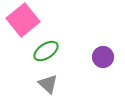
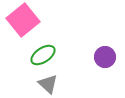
green ellipse: moved 3 px left, 4 px down
purple circle: moved 2 px right
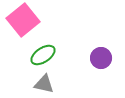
purple circle: moved 4 px left, 1 px down
gray triangle: moved 4 px left; rotated 30 degrees counterclockwise
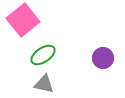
purple circle: moved 2 px right
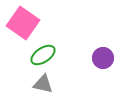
pink square: moved 3 px down; rotated 16 degrees counterclockwise
gray triangle: moved 1 px left
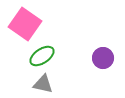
pink square: moved 2 px right, 1 px down
green ellipse: moved 1 px left, 1 px down
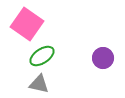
pink square: moved 2 px right
gray triangle: moved 4 px left
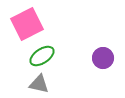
pink square: rotated 28 degrees clockwise
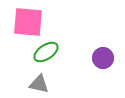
pink square: moved 1 px right, 2 px up; rotated 32 degrees clockwise
green ellipse: moved 4 px right, 4 px up
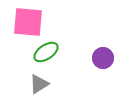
gray triangle: rotated 45 degrees counterclockwise
